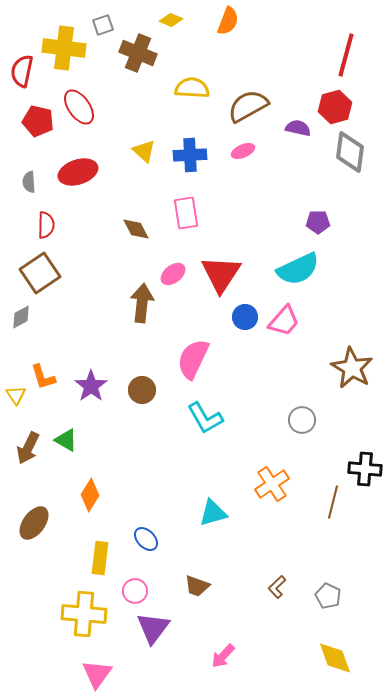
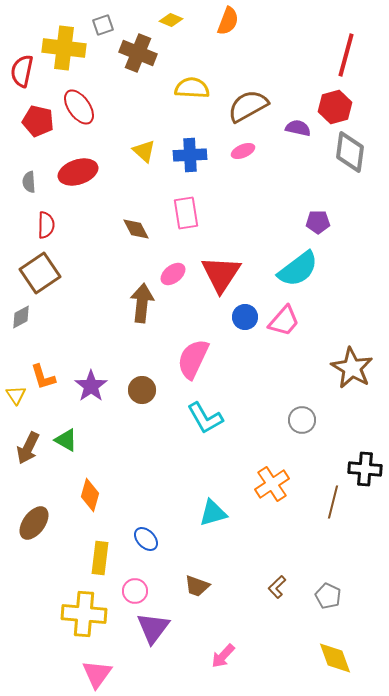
cyan semicircle at (298, 269): rotated 12 degrees counterclockwise
orange diamond at (90, 495): rotated 16 degrees counterclockwise
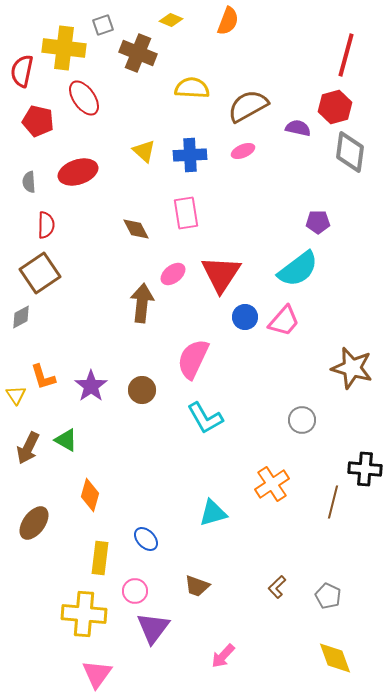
red ellipse at (79, 107): moved 5 px right, 9 px up
brown star at (352, 368): rotated 15 degrees counterclockwise
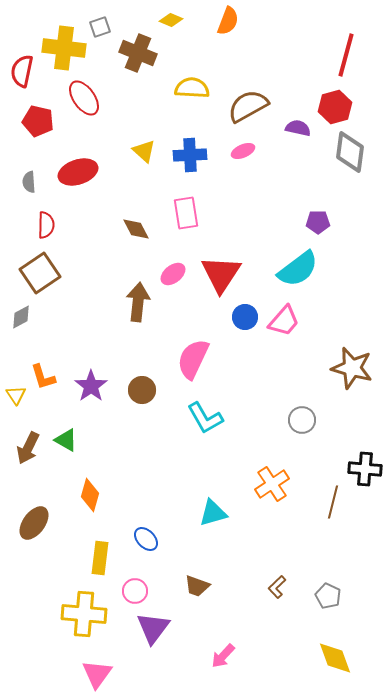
gray square at (103, 25): moved 3 px left, 2 px down
brown arrow at (142, 303): moved 4 px left, 1 px up
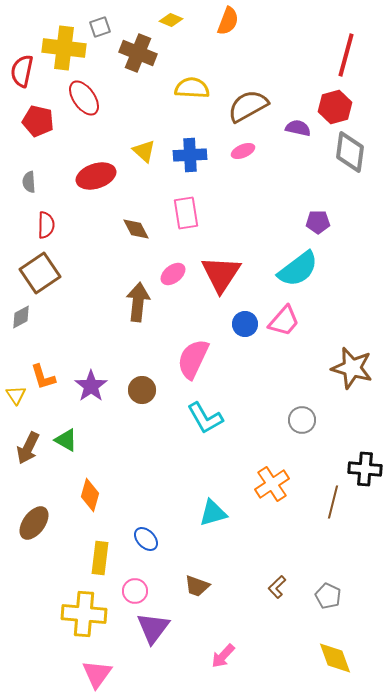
red ellipse at (78, 172): moved 18 px right, 4 px down
blue circle at (245, 317): moved 7 px down
